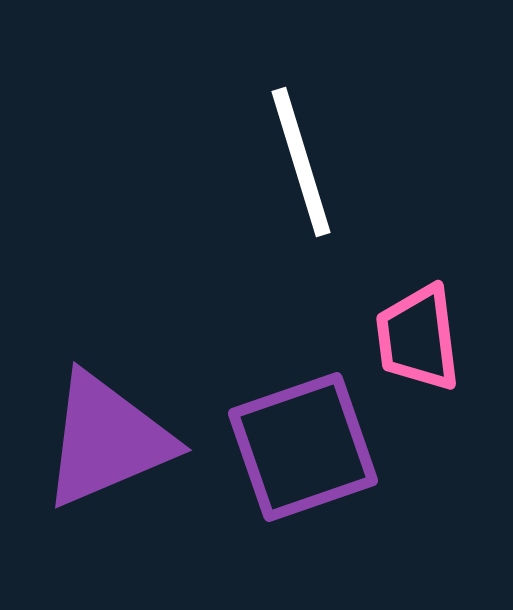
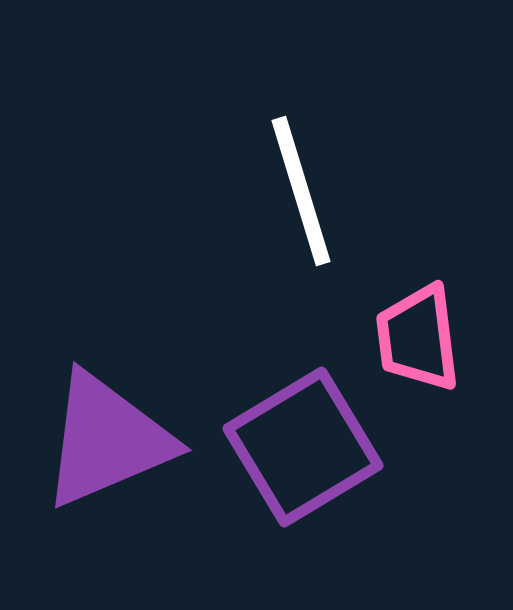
white line: moved 29 px down
purple square: rotated 12 degrees counterclockwise
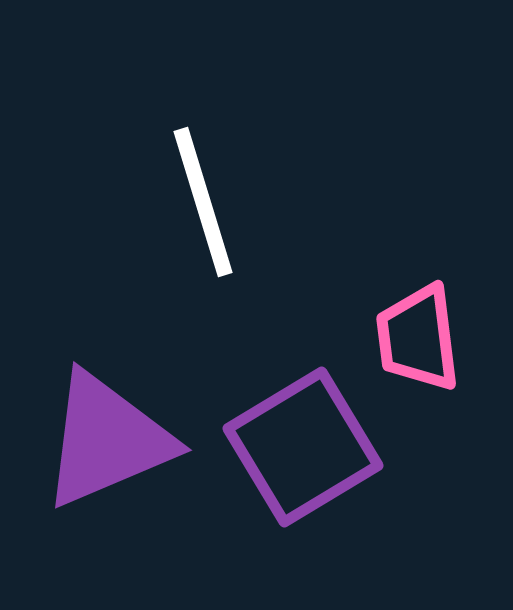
white line: moved 98 px left, 11 px down
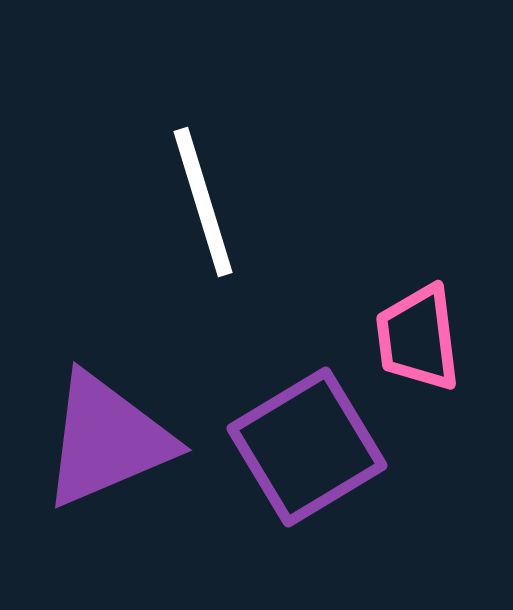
purple square: moved 4 px right
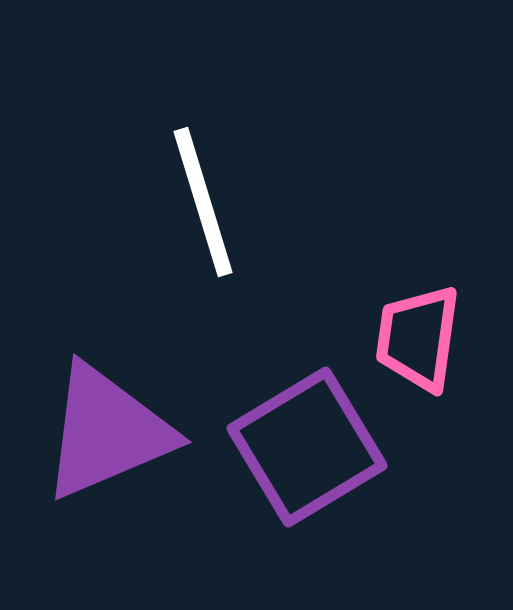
pink trapezoid: rotated 15 degrees clockwise
purple triangle: moved 8 px up
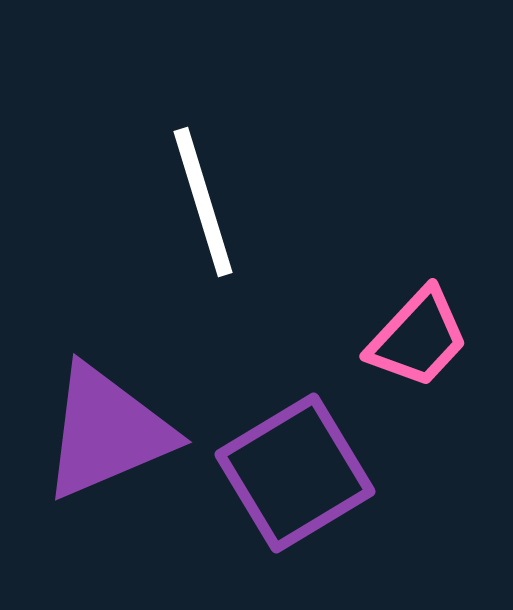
pink trapezoid: rotated 145 degrees counterclockwise
purple square: moved 12 px left, 26 px down
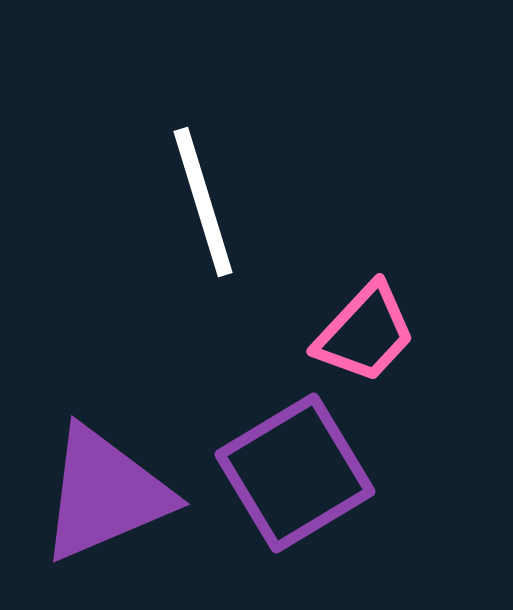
pink trapezoid: moved 53 px left, 5 px up
purple triangle: moved 2 px left, 62 px down
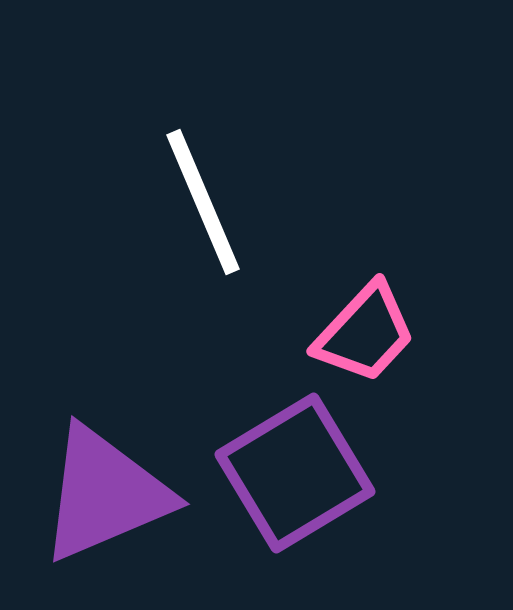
white line: rotated 6 degrees counterclockwise
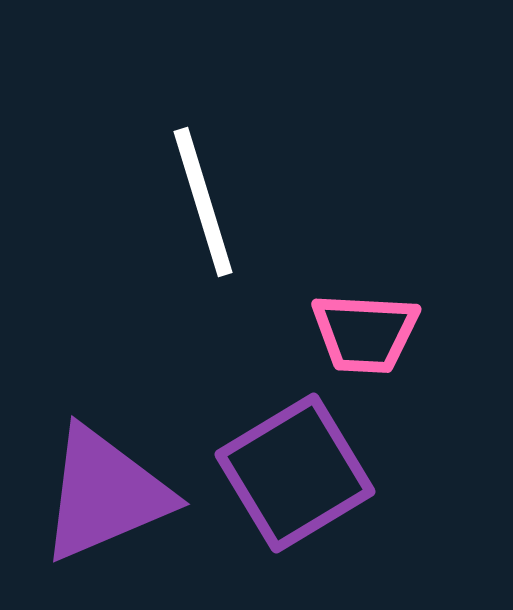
white line: rotated 6 degrees clockwise
pink trapezoid: rotated 50 degrees clockwise
